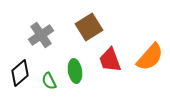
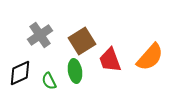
brown square: moved 7 px left, 14 px down
gray cross: moved 1 px left
black diamond: rotated 16 degrees clockwise
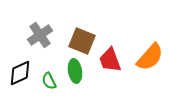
brown square: rotated 36 degrees counterclockwise
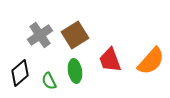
brown square: moved 7 px left, 6 px up; rotated 36 degrees clockwise
orange semicircle: moved 1 px right, 4 px down
black diamond: rotated 16 degrees counterclockwise
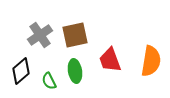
brown square: rotated 20 degrees clockwise
orange semicircle: rotated 32 degrees counterclockwise
black diamond: moved 1 px right, 2 px up
